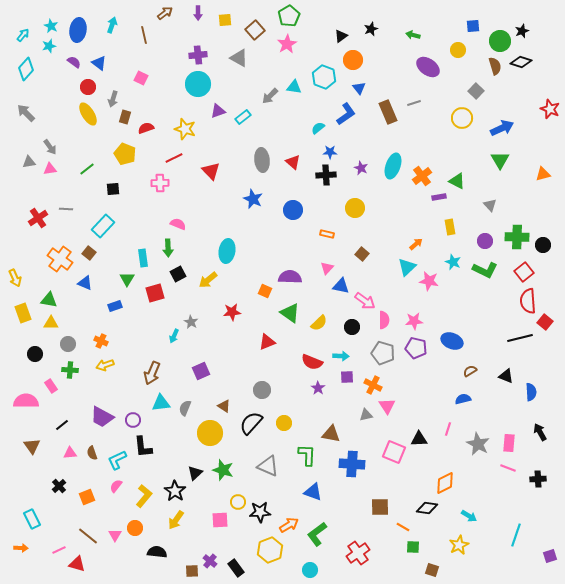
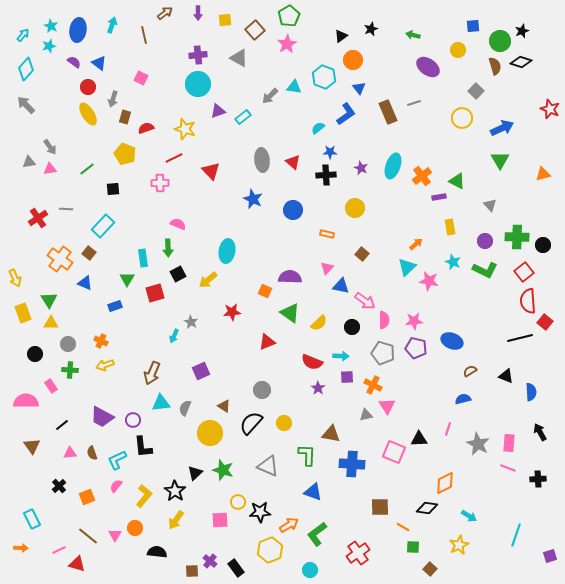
gray arrow at (26, 113): moved 8 px up
green triangle at (49, 300): rotated 48 degrees clockwise
brown square at (432, 570): moved 2 px left, 1 px up; rotated 24 degrees clockwise
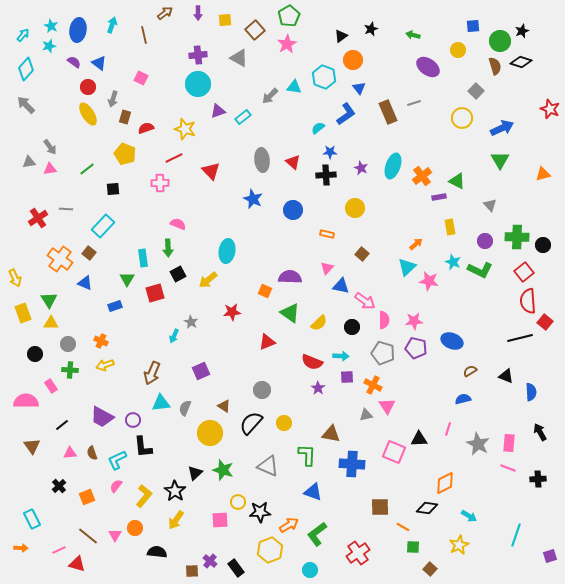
green L-shape at (485, 270): moved 5 px left
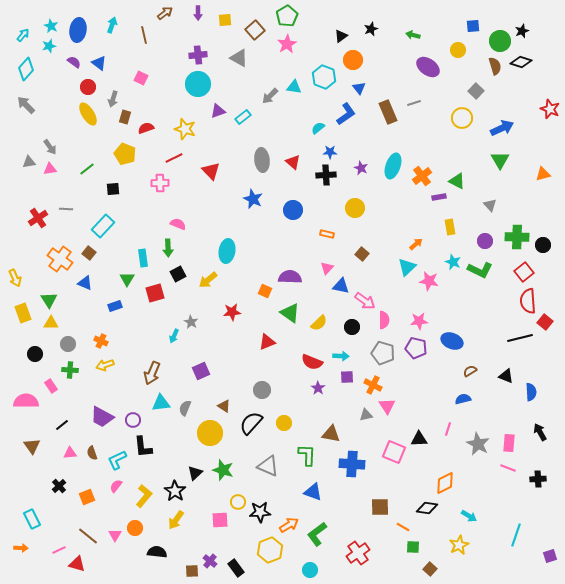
green pentagon at (289, 16): moved 2 px left
pink star at (414, 321): moved 5 px right
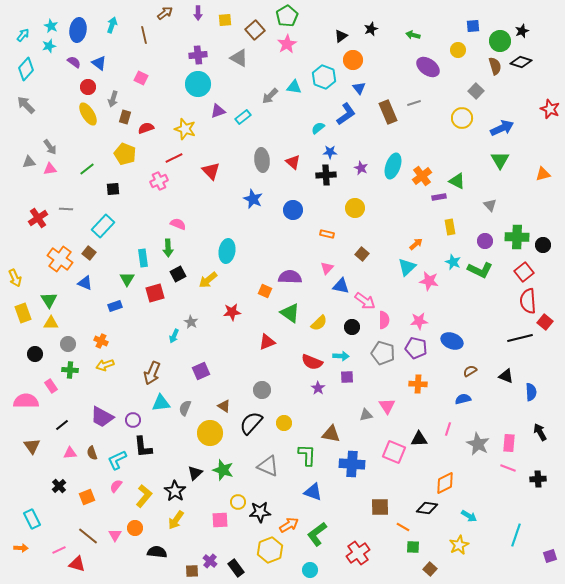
pink cross at (160, 183): moved 1 px left, 2 px up; rotated 24 degrees counterclockwise
orange cross at (373, 385): moved 45 px right, 1 px up; rotated 24 degrees counterclockwise
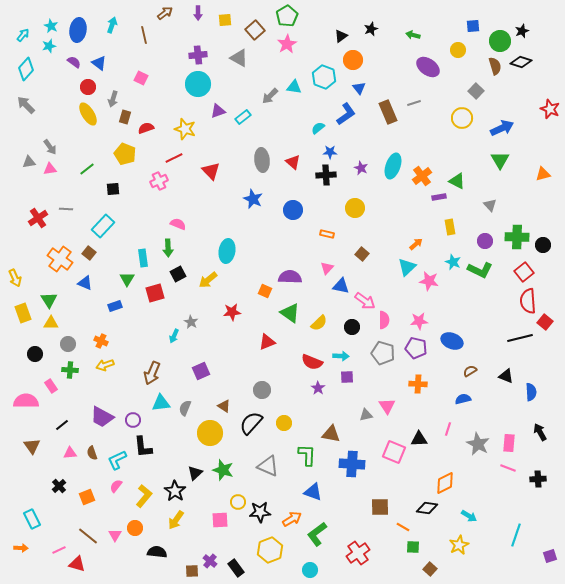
orange arrow at (289, 525): moved 3 px right, 6 px up
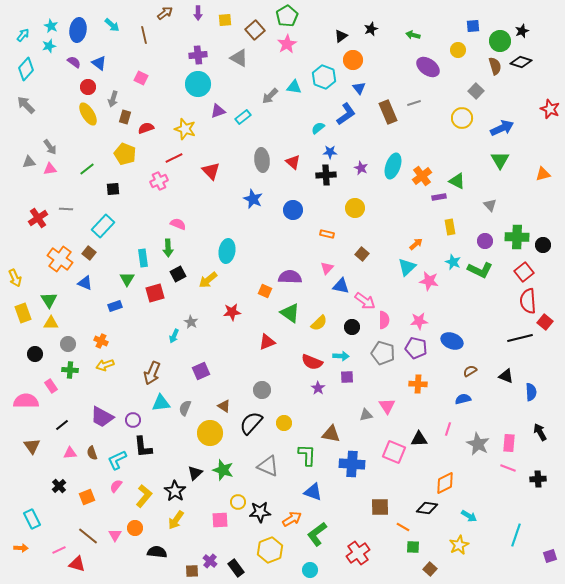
cyan arrow at (112, 25): rotated 112 degrees clockwise
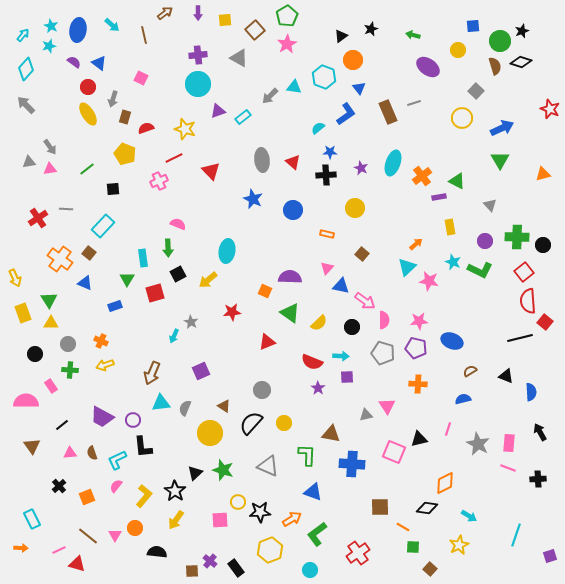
cyan ellipse at (393, 166): moved 3 px up
black triangle at (419, 439): rotated 12 degrees counterclockwise
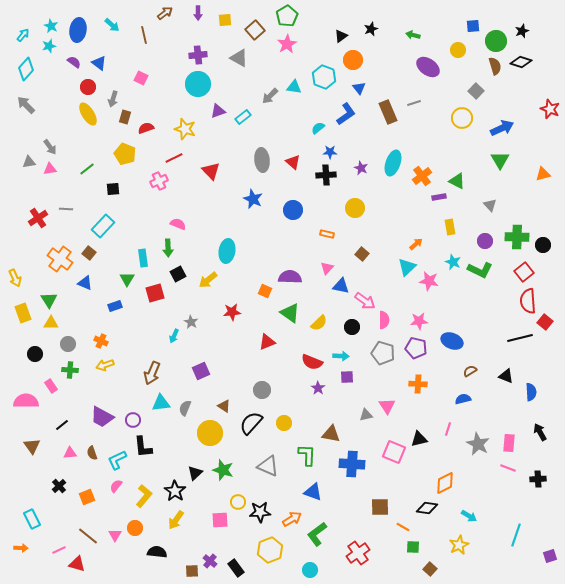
green circle at (500, 41): moved 4 px left
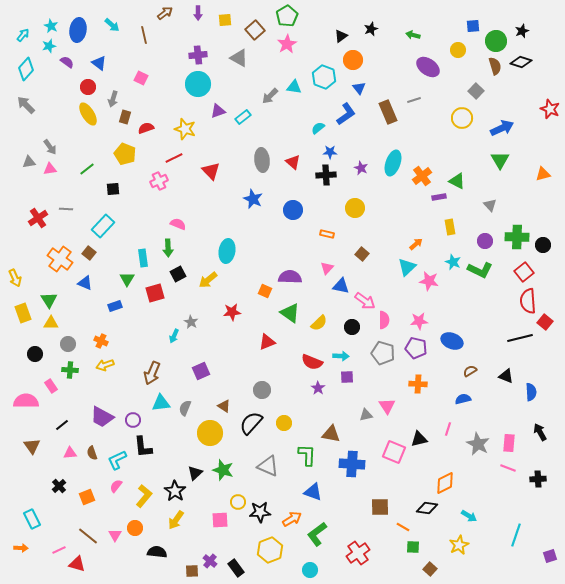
purple semicircle at (74, 62): moved 7 px left
gray line at (414, 103): moved 3 px up
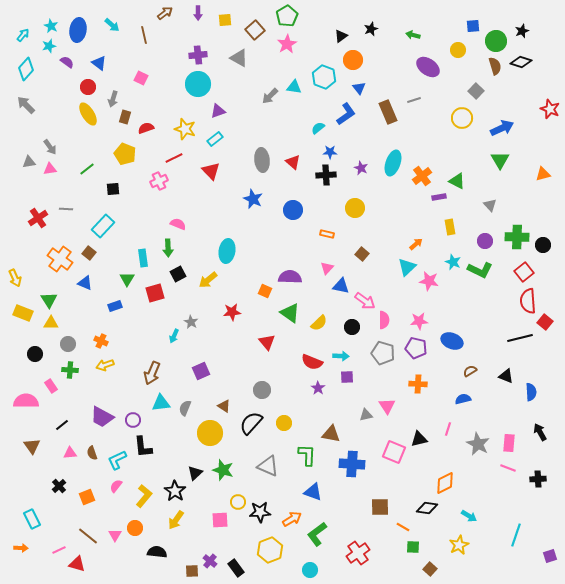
cyan rectangle at (243, 117): moved 28 px left, 22 px down
yellow rectangle at (23, 313): rotated 48 degrees counterclockwise
red triangle at (267, 342): rotated 48 degrees counterclockwise
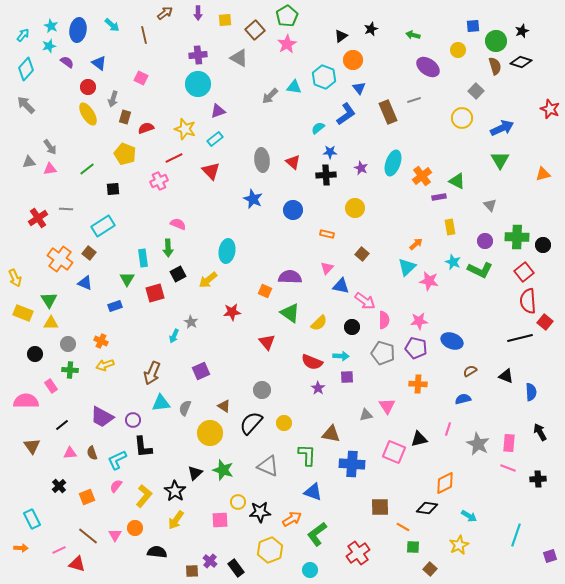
cyan rectangle at (103, 226): rotated 15 degrees clockwise
